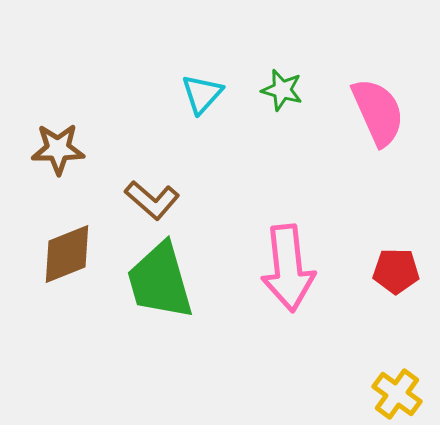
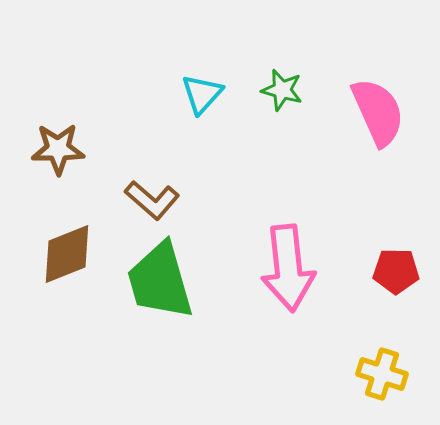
yellow cross: moved 15 px left, 20 px up; rotated 18 degrees counterclockwise
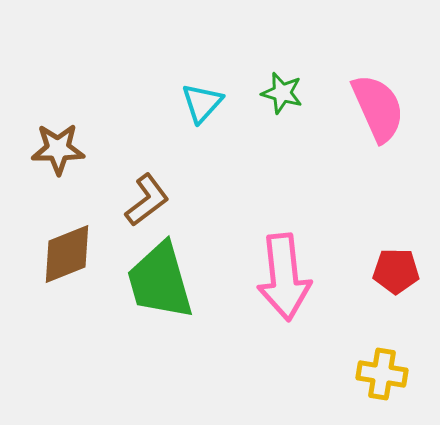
green star: moved 3 px down
cyan triangle: moved 9 px down
pink semicircle: moved 4 px up
brown L-shape: moved 5 px left; rotated 78 degrees counterclockwise
pink arrow: moved 4 px left, 9 px down
yellow cross: rotated 9 degrees counterclockwise
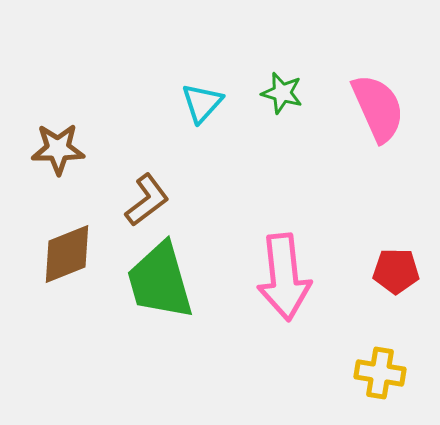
yellow cross: moved 2 px left, 1 px up
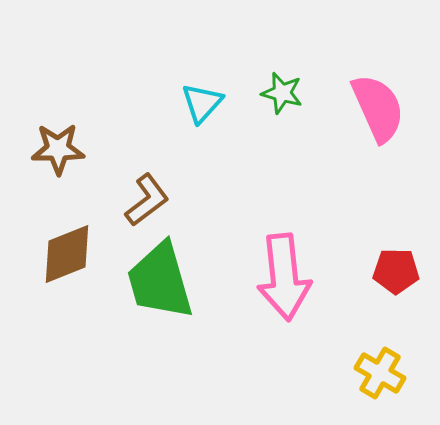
yellow cross: rotated 21 degrees clockwise
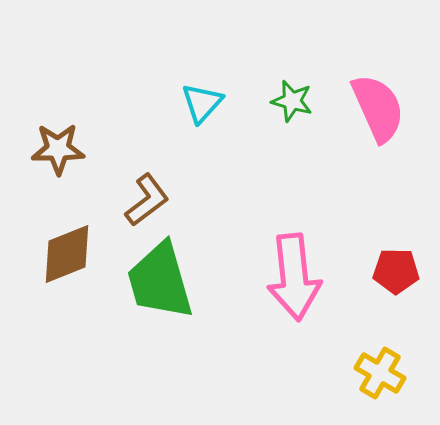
green star: moved 10 px right, 8 px down
pink arrow: moved 10 px right
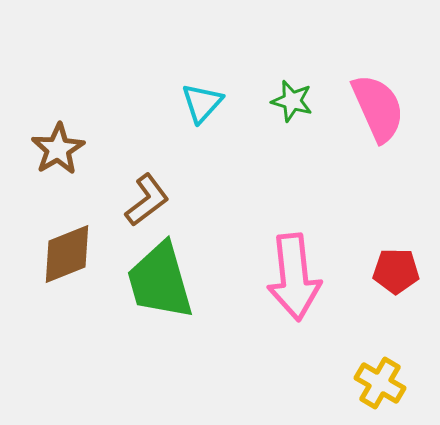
brown star: rotated 30 degrees counterclockwise
yellow cross: moved 10 px down
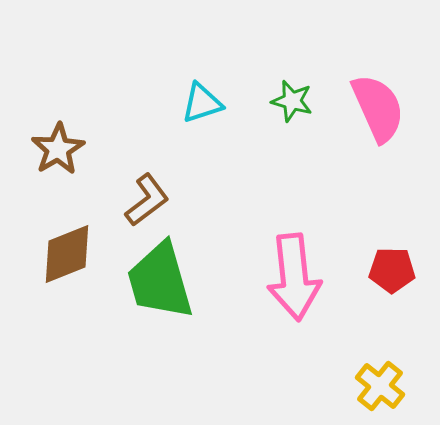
cyan triangle: rotated 30 degrees clockwise
red pentagon: moved 4 px left, 1 px up
yellow cross: moved 3 px down; rotated 9 degrees clockwise
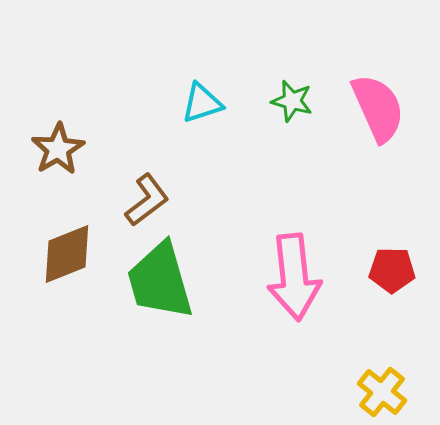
yellow cross: moved 2 px right, 6 px down
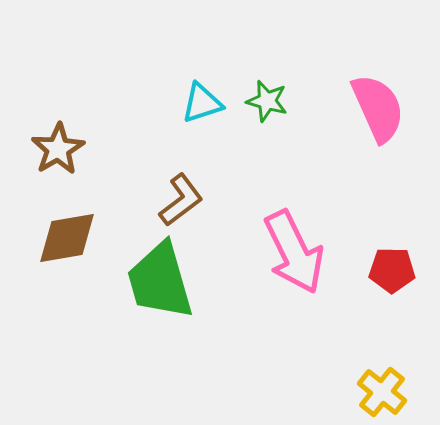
green star: moved 25 px left
brown L-shape: moved 34 px right
brown diamond: moved 16 px up; rotated 12 degrees clockwise
pink arrow: moved 25 px up; rotated 20 degrees counterclockwise
